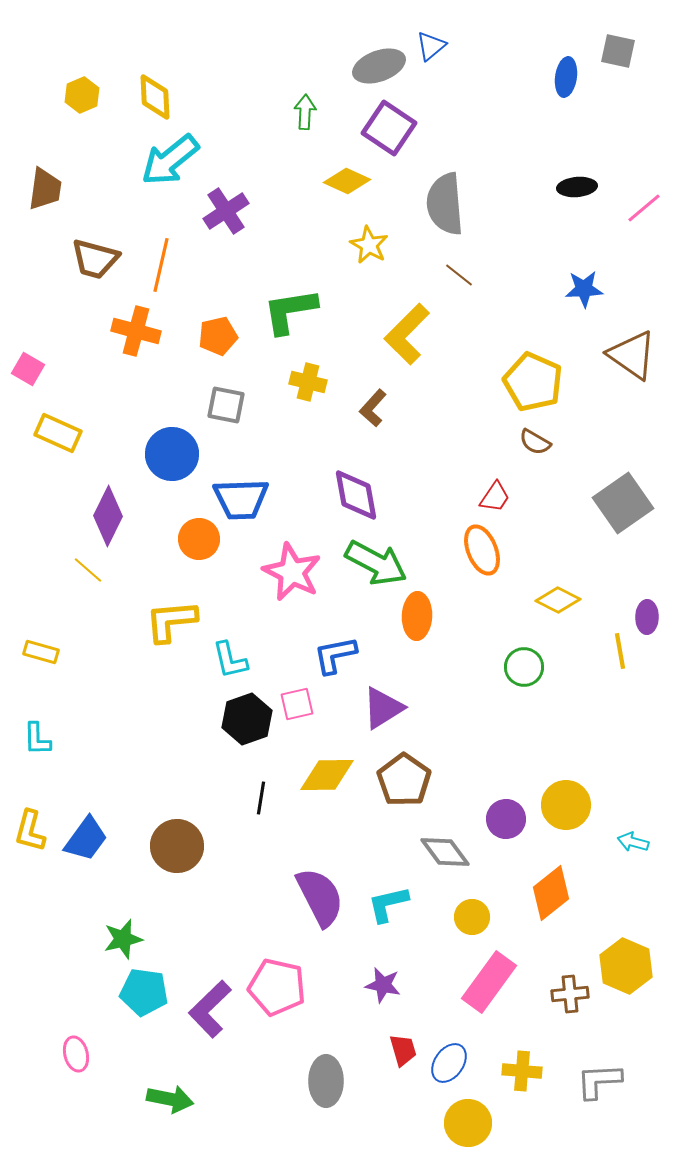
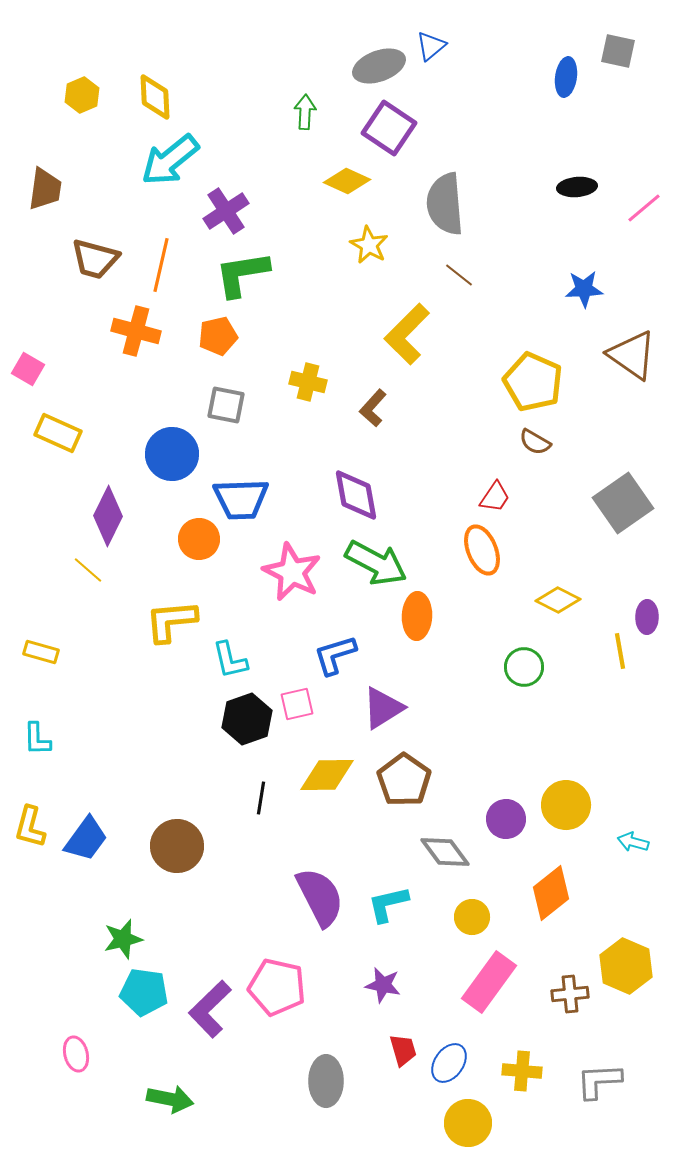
green L-shape at (290, 311): moved 48 px left, 37 px up
blue L-shape at (335, 655): rotated 6 degrees counterclockwise
yellow L-shape at (30, 831): moved 4 px up
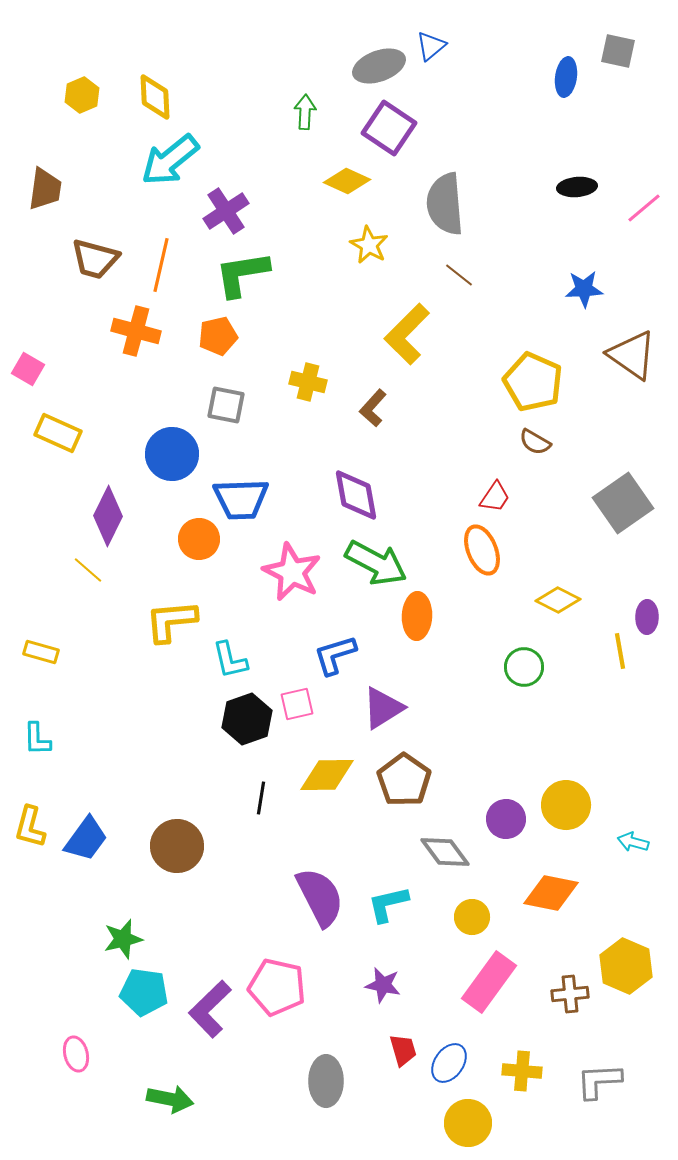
orange diamond at (551, 893): rotated 50 degrees clockwise
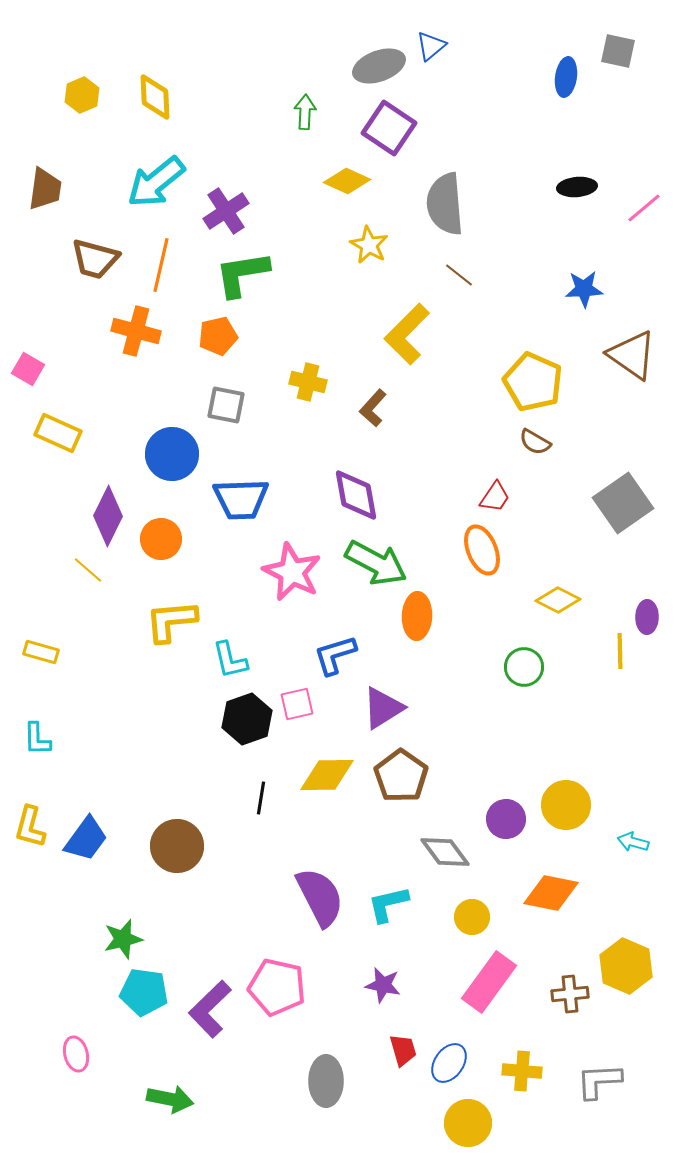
cyan arrow at (170, 160): moved 14 px left, 22 px down
orange circle at (199, 539): moved 38 px left
yellow line at (620, 651): rotated 9 degrees clockwise
brown pentagon at (404, 780): moved 3 px left, 4 px up
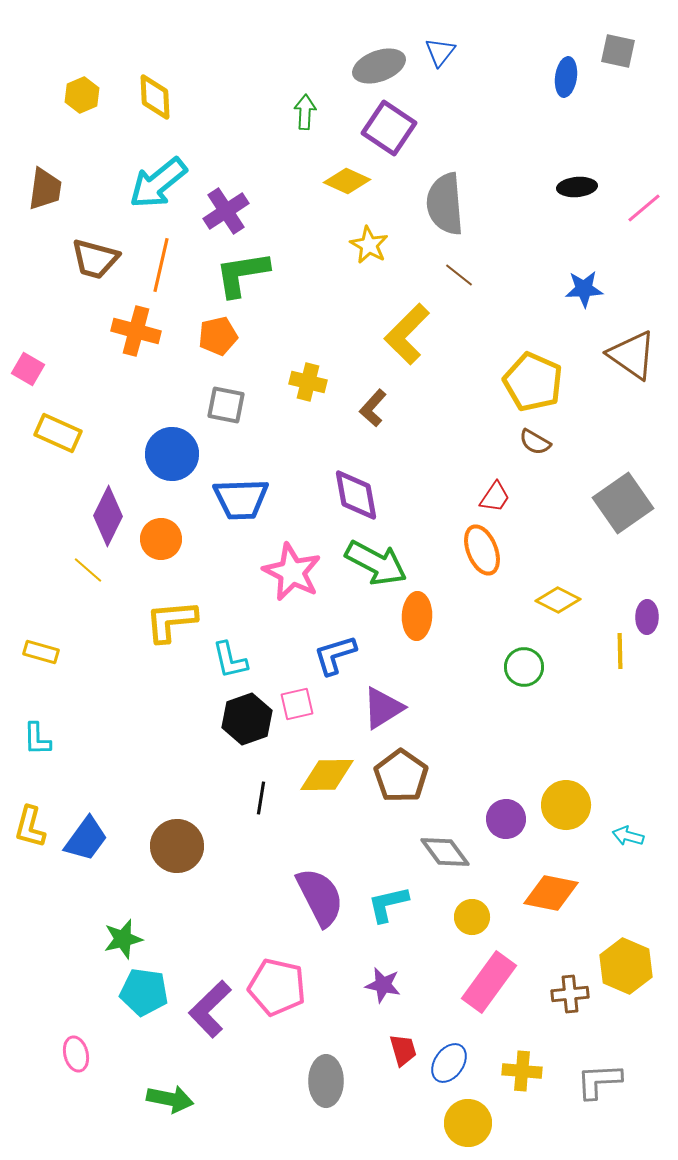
blue triangle at (431, 46): moved 9 px right, 6 px down; rotated 12 degrees counterclockwise
cyan arrow at (156, 182): moved 2 px right, 1 px down
cyan arrow at (633, 842): moved 5 px left, 6 px up
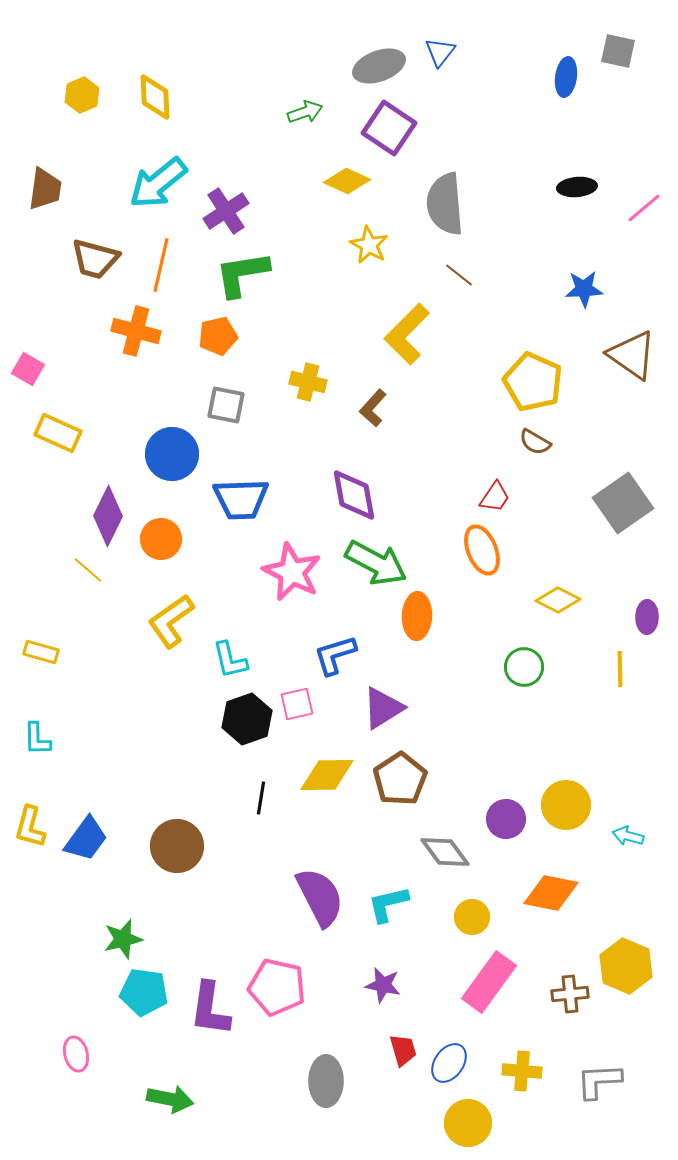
green arrow at (305, 112): rotated 68 degrees clockwise
purple diamond at (356, 495): moved 2 px left
yellow L-shape at (171, 621): rotated 30 degrees counterclockwise
yellow line at (620, 651): moved 18 px down
brown pentagon at (401, 776): moved 1 px left, 3 px down; rotated 4 degrees clockwise
purple L-shape at (210, 1009): rotated 38 degrees counterclockwise
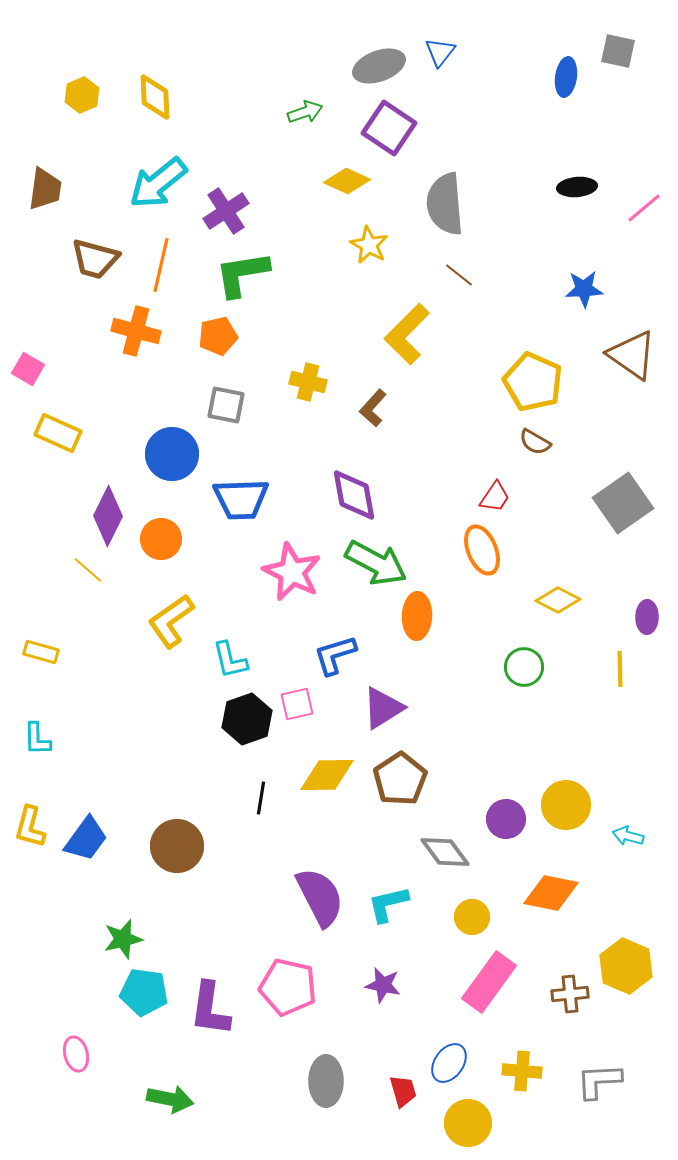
pink pentagon at (277, 987): moved 11 px right
red trapezoid at (403, 1050): moved 41 px down
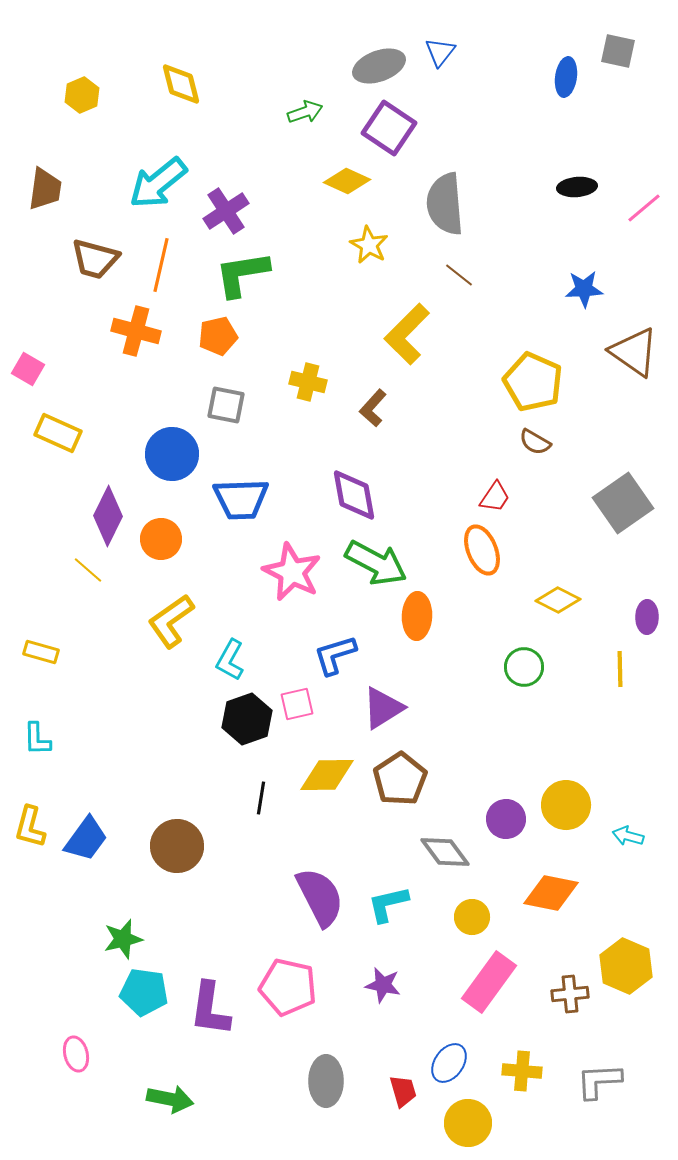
yellow diamond at (155, 97): moved 26 px right, 13 px up; rotated 12 degrees counterclockwise
brown triangle at (632, 355): moved 2 px right, 3 px up
cyan L-shape at (230, 660): rotated 42 degrees clockwise
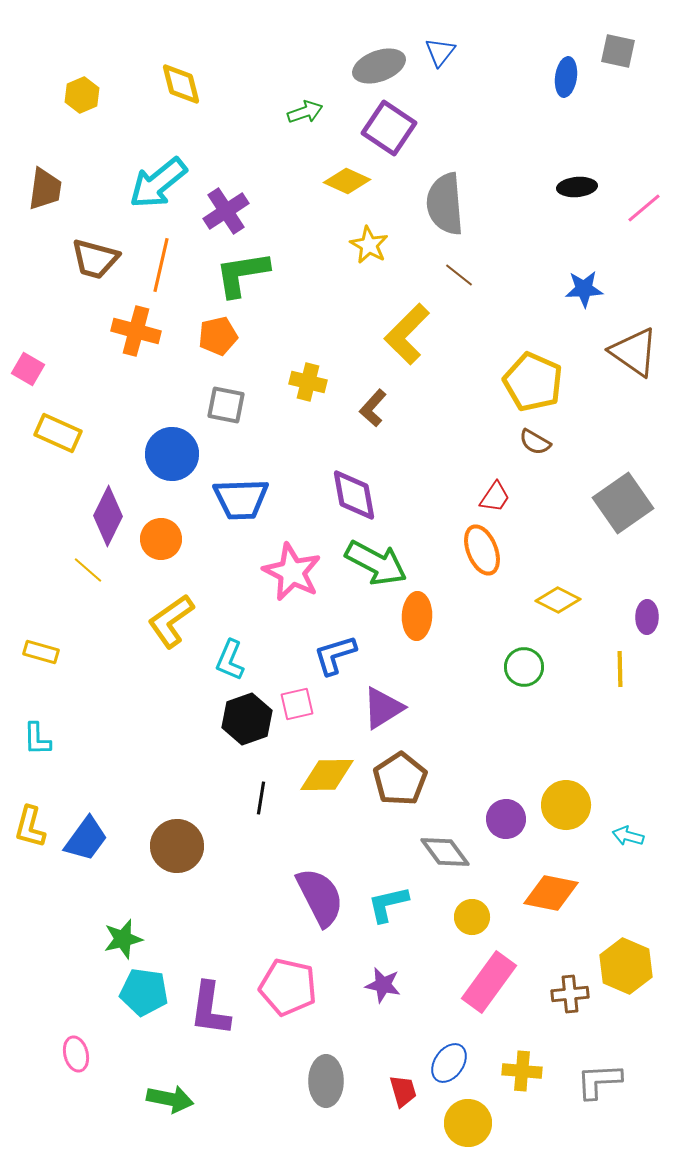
cyan L-shape at (230, 660): rotated 6 degrees counterclockwise
